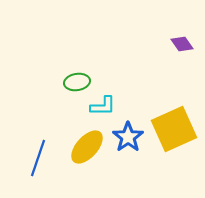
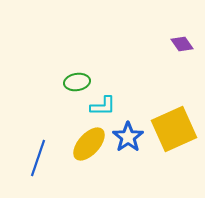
yellow ellipse: moved 2 px right, 3 px up
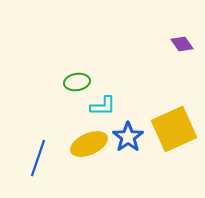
yellow ellipse: rotated 24 degrees clockwise
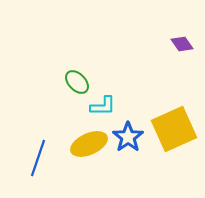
green ellipse: rotated 55 degrees clockwise
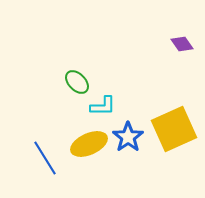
blue line: moved 7 px right; rotated 51 degrees counterclockwise
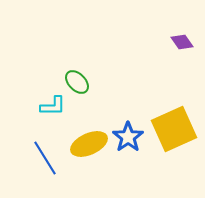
purple diamond: moved 2 px up
cyan L-shape: moved 50 px left
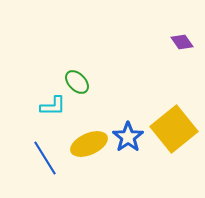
yellow square: rotated 15 degrees counterclockwise
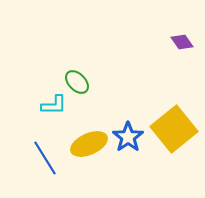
cyan L-shape: moved 1 px right, 1 px up
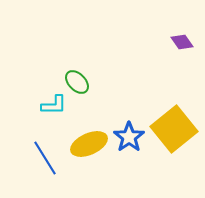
blue star: moved 1 px right
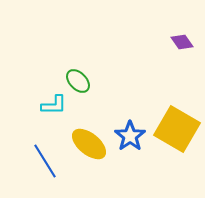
green ellipse: moved 1 px right, 1 px up
yellow square: moved 3 px right; rotated 21 degrees counterclockwise
blue star: moved 1 px right, 1 px up
yellow ellipse: rotated 63 degrees clockwise
blue line: moved 3 px down
